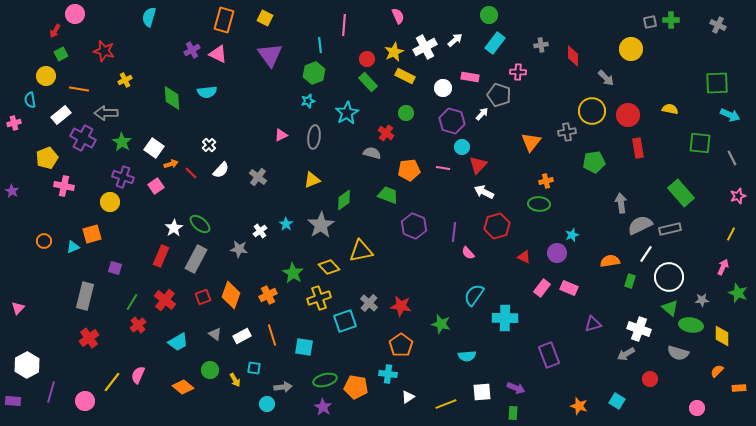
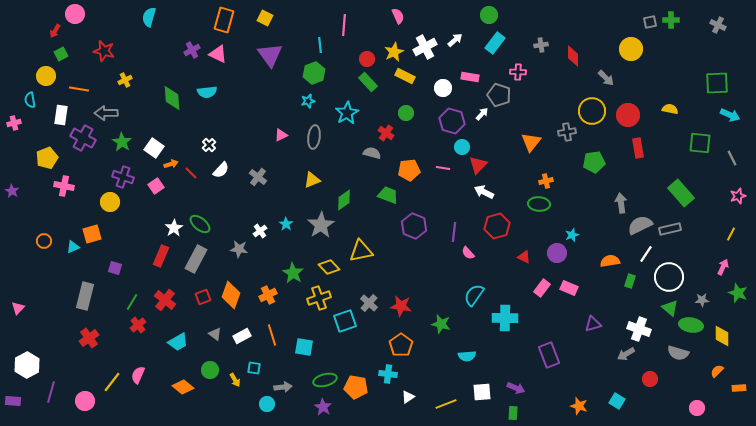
white rectangle at (61, 115): rotated 42 degrees counterclockwise
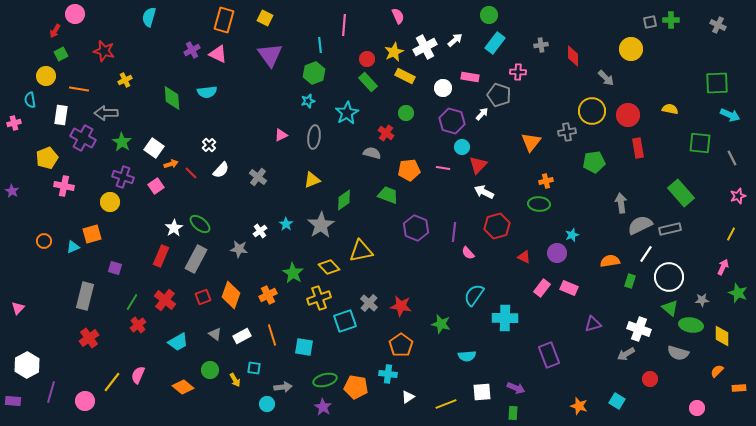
purple hexagon at (414, 226): moved 2 px right, 2 px down
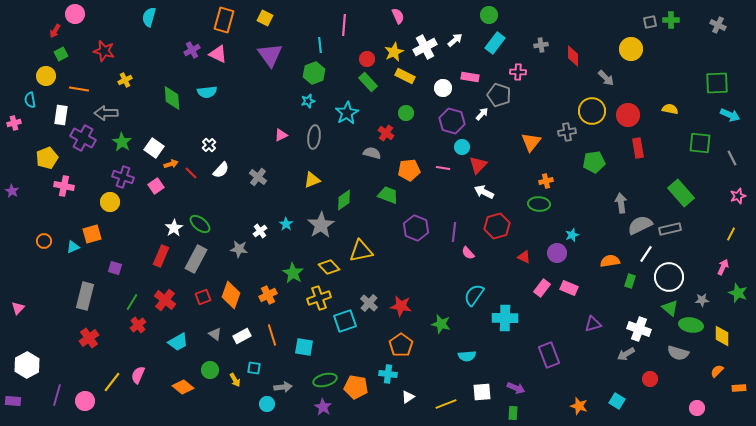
purple line at (51, 392): moved 6 px right, 3 px down
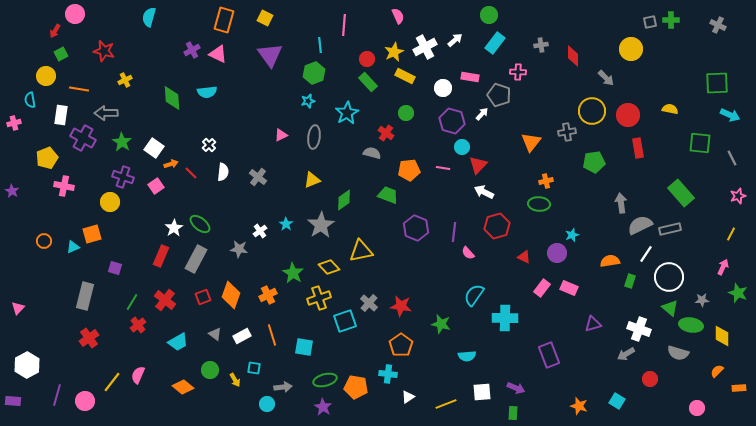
white semicircle at (221, 170): moved 2 px right, 2 px down; rotated 36 degrees counterclockwise
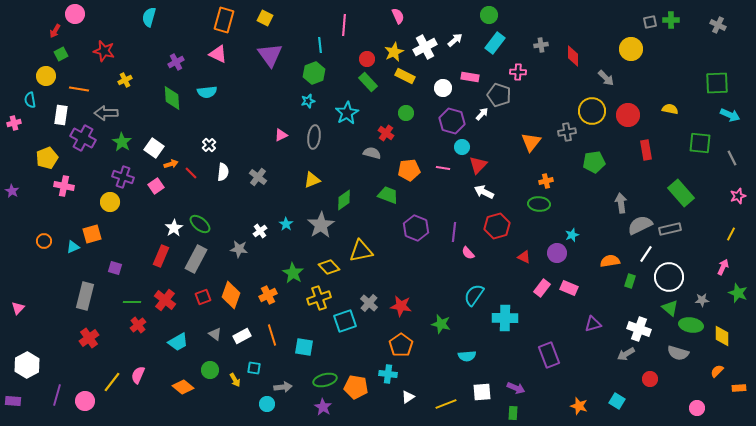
purple cross at (192, 50): moved 16 px left, 12 px down
red rectangle at (638, 148): moved 8 px right, 2 px down
green line at (132, 302): rotated 60 degrees clockwise
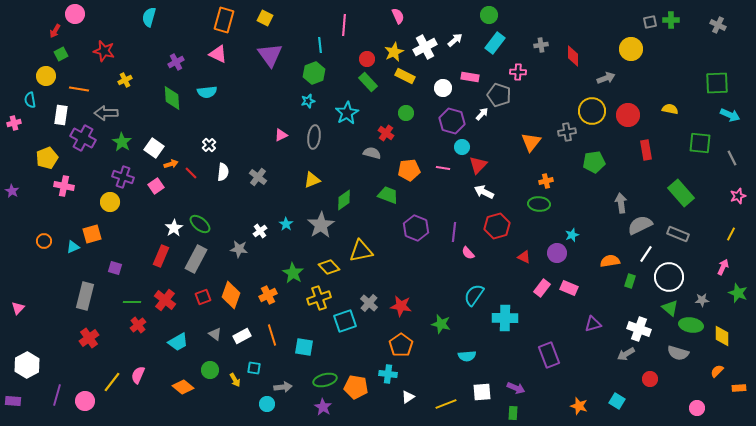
gray arrow at (606, 78): rotated 66 degrees counterclockwise
gray rectangle at (670, 229): moved 8 px right, 5 px down; rotated 35 degrees clockwise
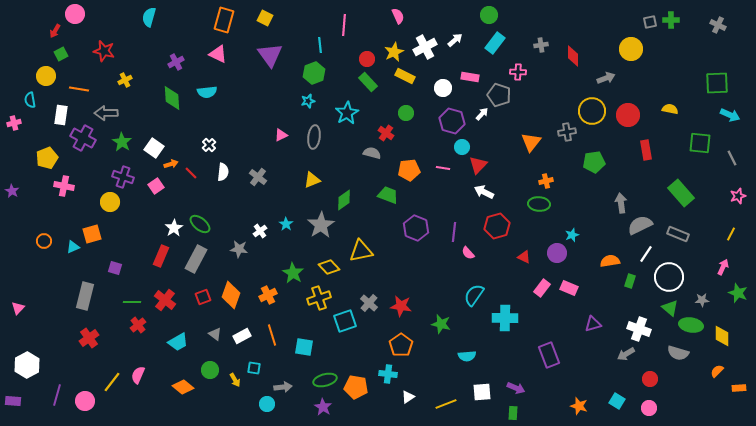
pink circle at (697, 408): moved 48 px left
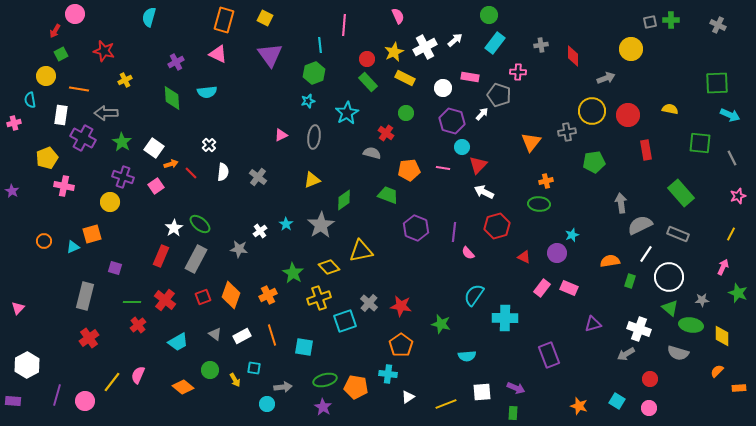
yellow rectangle at (405, 76): moved 2 px down
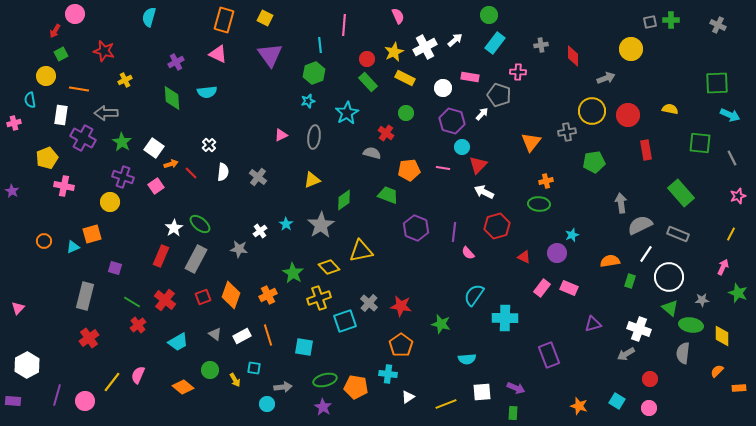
green line at (132, 302): rotated 30 degrees clockwise
orange line at (272, 335): moved 4 px left
gray semicircle at (678, 353): moved 5 px right; rotated 80 degrees clockwise
cyan semicircle at (467, 356): moved 3 px down
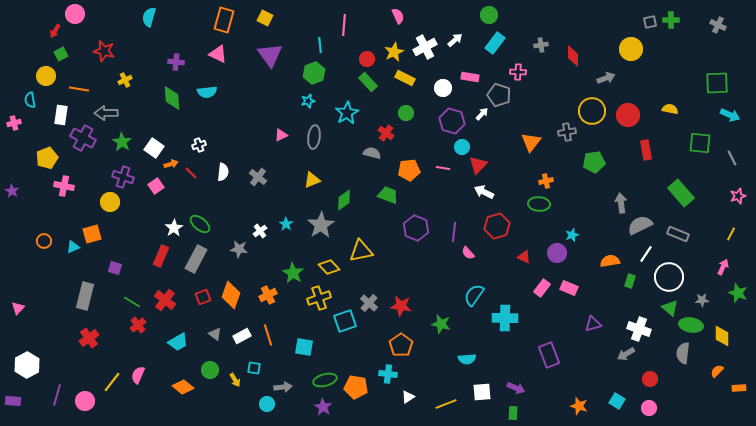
purple cross at (176, 62): rotated 35 degrees clockwise
white cross at (209, 145): moved 10 px left; rotated 24 degrees clockwise
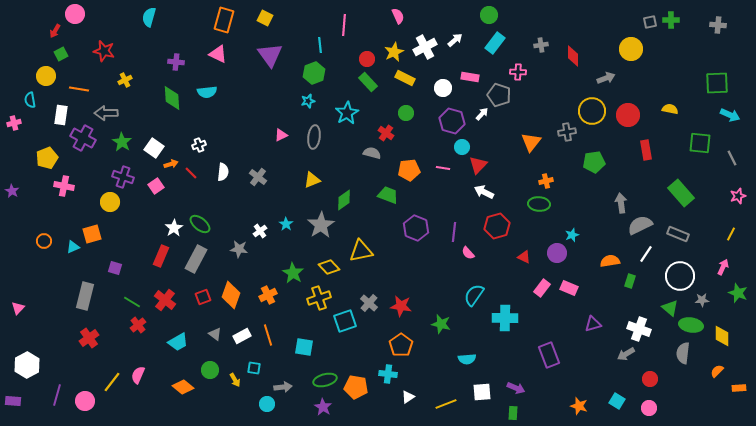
gray cross at (718, 25): rotated 21 degrees counterclockwise
white circle at (669, 277): moved 11 px right, 1 px up
